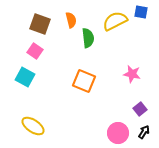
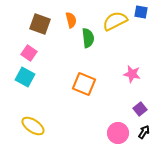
pink square: moved 6 px left, 2 px down
orange square: moved 3 px down
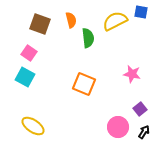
pink circle: moved 6 px up
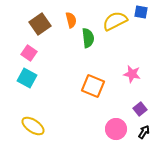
brown square: rotated 35 degrees clockwise
cyan square: moved 2 px right, 1 px down
orange square: moved 9 px right, 2 px down
pink circle: moved 2 px left, 2 px down
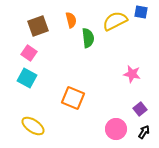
brown square: moved 2 px left, 2 px down; rotated 15 degrees clockwise
orange square: moved 20 px left, 12 px down
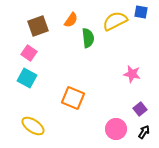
orange semicircle: rotated 49 degrees clockwise
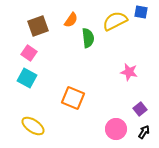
pink star: moved 3 px left, 2 px up
